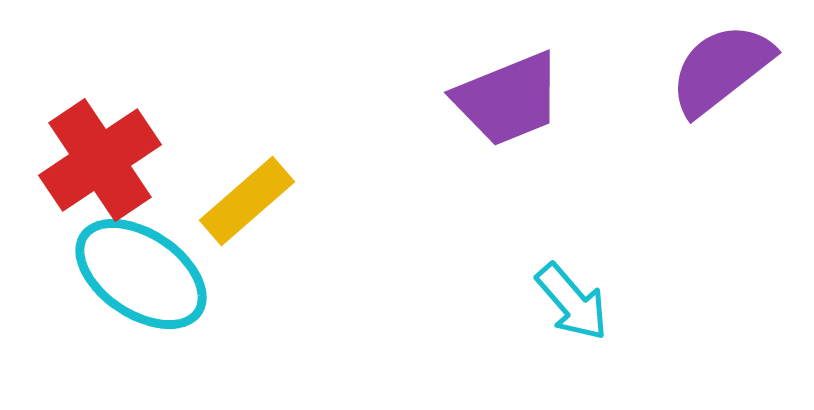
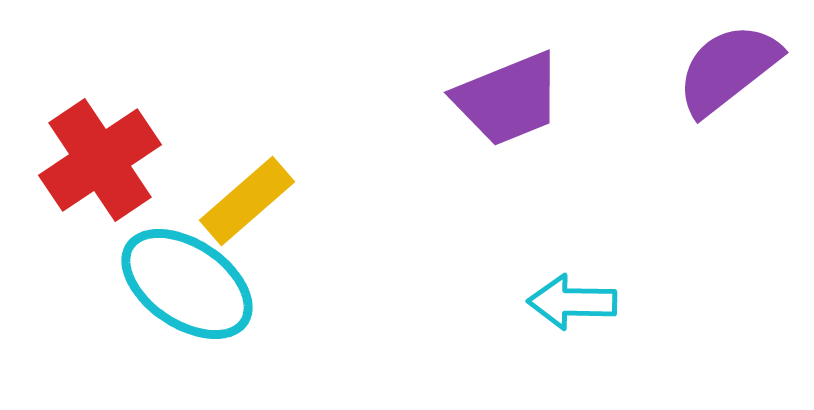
purple semicircle: moved 7 px right
cyan ellipse: moved 46 px right, 10 px down
cyan arrow: rotated 132 degrees clockwise
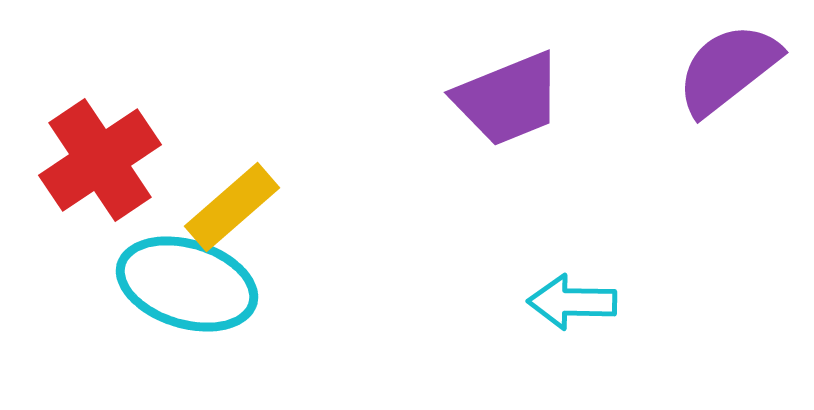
yellow rectangle: moved 15 px left, 6 px down
cyan ellipse: rotated 17 degrees counterclockwise
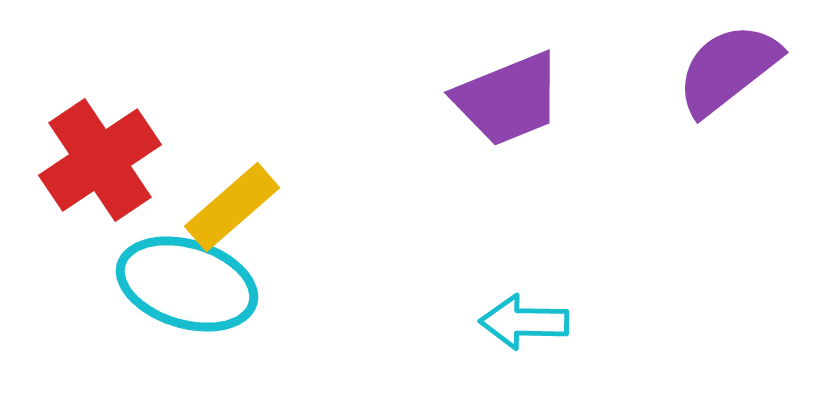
cyan arrow: moved 48 px left, 20 px down
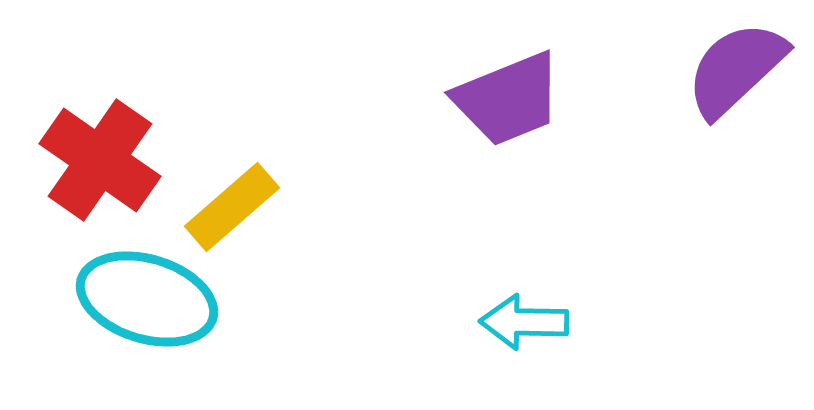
purple semicircle: moved 8 px right; rotated 5 degrees counterclockwise
red cross: rotated 21 degrees counterclockwise
cyan ellipse: moved 40 px left, 15 px down
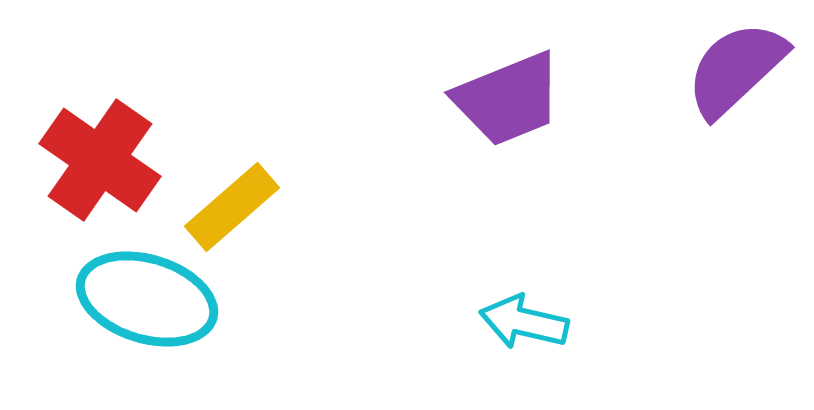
cyan arrow: rotated 12 degrees clockwise
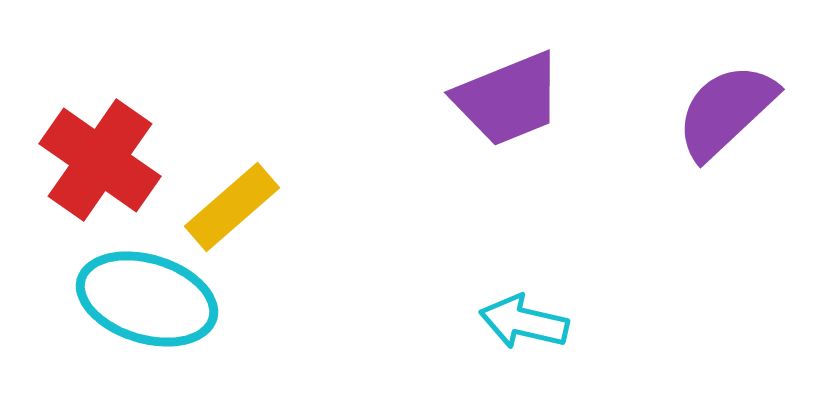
purple semicircle: moved 10 px left, 42 px down
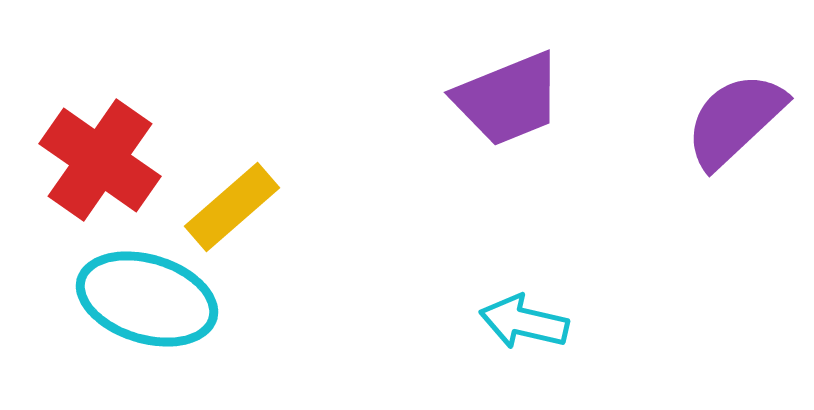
purple semicircle: moved 9 px right, 9 px down
